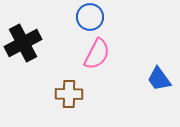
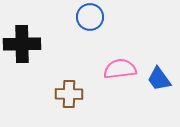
black cross: moved 1 px left, 1 px down; rotated 27 degrees clockwise
pink semicircle: moved 23 px right, 15 px down; rotated 124 degrees counterclockwise
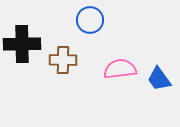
blue circle: moved 3 px down
brown cross: moved 6 px left, 34 px up
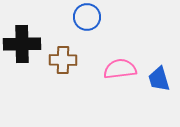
blue circle: moved 3 px left, 3 px up
blue trapezoid: rotated 20 degrees clockwise
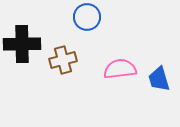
brown cross: rotated 16 degrees counterclockwise
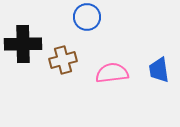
black cross: moved 1 px right
pink semicircle: moved 8 px left, 4 px down
blue trapezoid: moved 9 px up; rotated 8 degrees clockwise
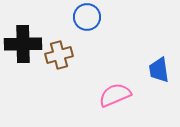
brown cross: moved 4 px left, 5 px up
pink semicircle: moved 3 px right, 22 px down; rotated 16 degrees counterclockwise
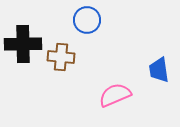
blue circle: moved 3 px down
brown cross: moved 2 px right, 2 px down; rotated 20 degrees clockwise
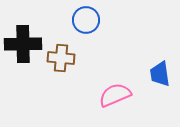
blue circle: moved 1 px left
brown cross: moved 1 px down
blue trapezoid: moved 1 px right, 4 px down
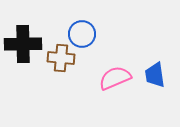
blue circle: moved 4 px left, 14 px down
blue trapezoid: moved 5 px left, 1 px down
pink semicircle: moved 17 px up
